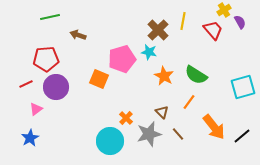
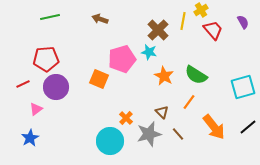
yellow cross: moved 23 px left
purple semicircle: moved 3 px right
brown arrow: moved 22 px right, 16 px up
red line: moved 3 px left
black line: moved 6 px right, 9 px up
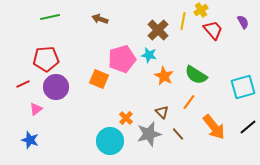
cyan star: moved 3 px down
blue star: moved 2 px down; rotated 24 degrees counterclockwise
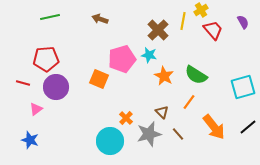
red line: moved 1 px up; rotated 40 degrees clockwise
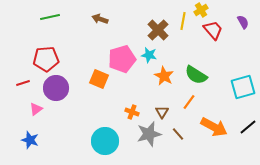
red line: rotated 32 degrees counterclockwise
purple circle: moved 1 px down
brown triangle: rotated 16 degrees clockwise
orange cross: moved 6 px right, 6 px up; rotated 24 degrees counterclockwise
orange arrow: rotated 24 degrees counterclockwise
cyan circle: moved 5 px left
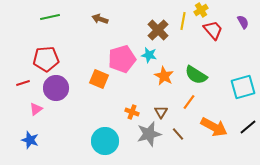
brown triangle: moved 1 px left
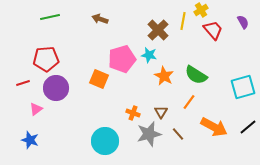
orange cross: moved 1 px right, 1 px down
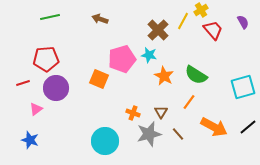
yellow line: rotated 18 degrees clockwise
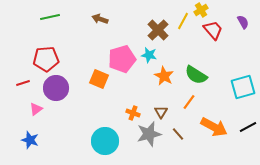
black line: rotated 12 degrees clockwise
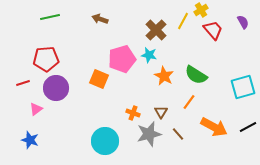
brown cross: moved 2 px left
